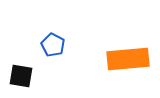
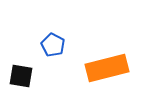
orange rectangle: moved 21 px left, 9 px down; rotated 9 degrees counterclockwise
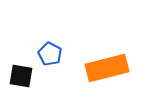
blue pentagon: moved 3 px left, 9 px down
